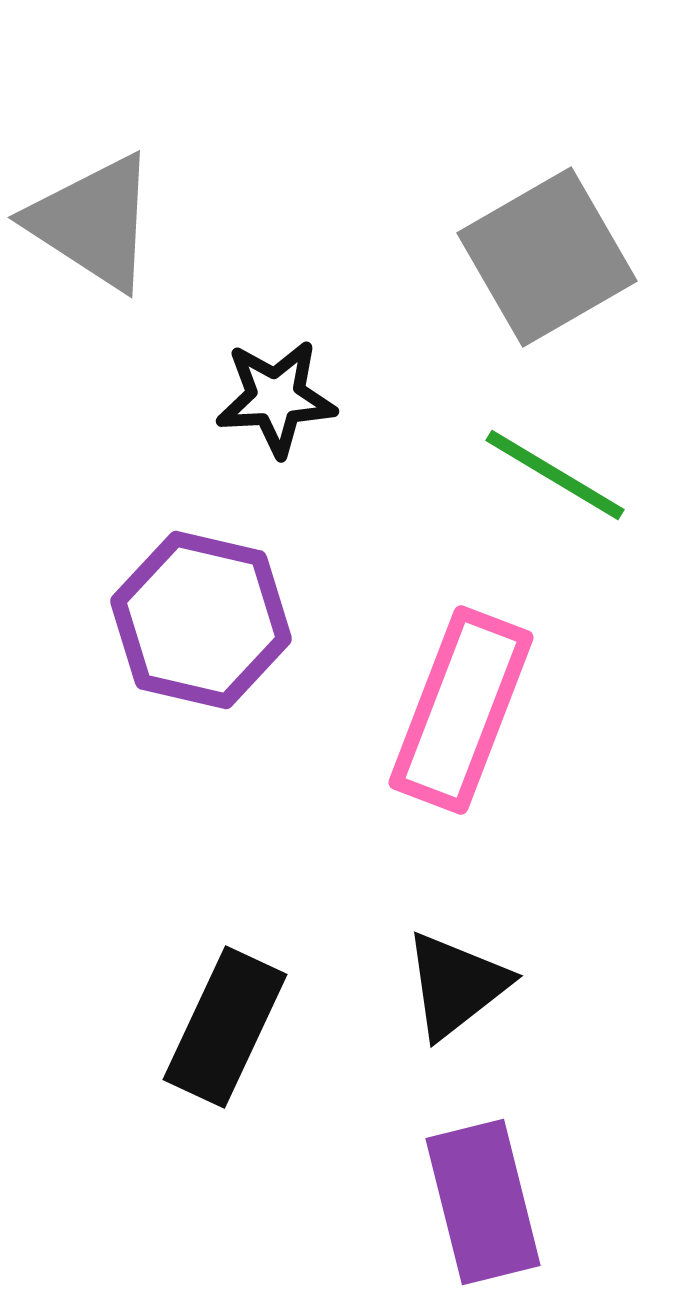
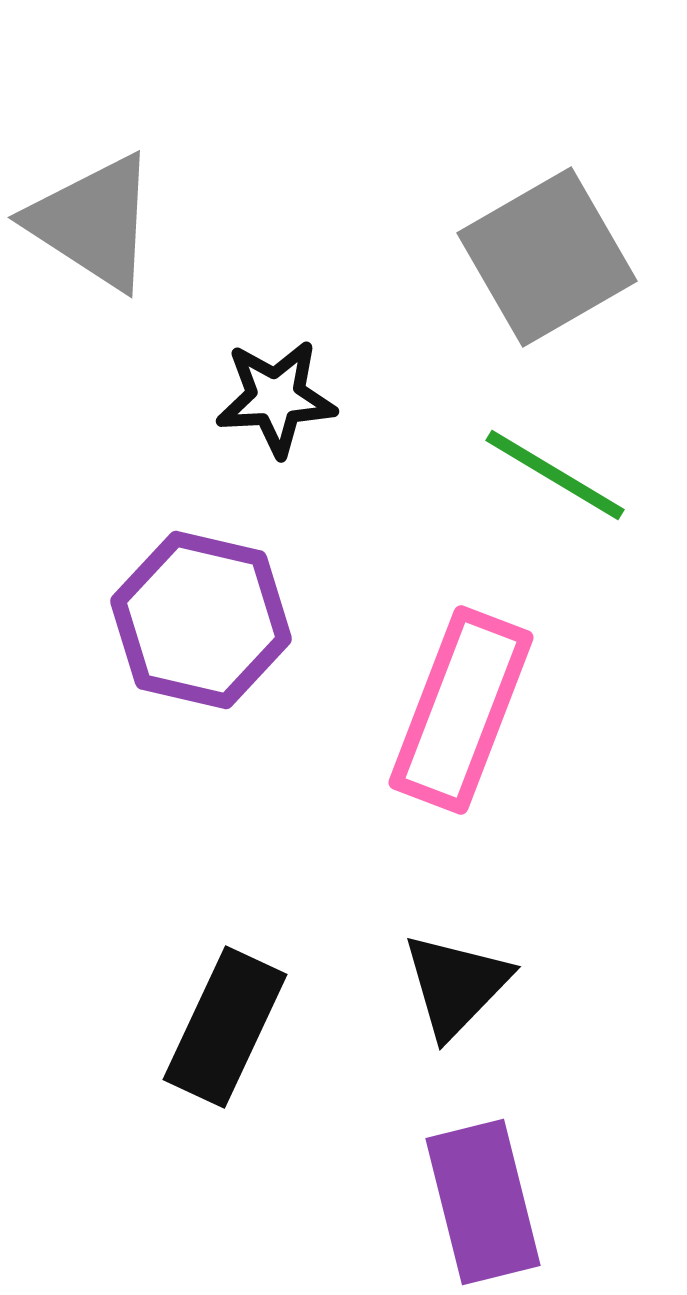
black triangle: rotated 8 degrees counterclockwise
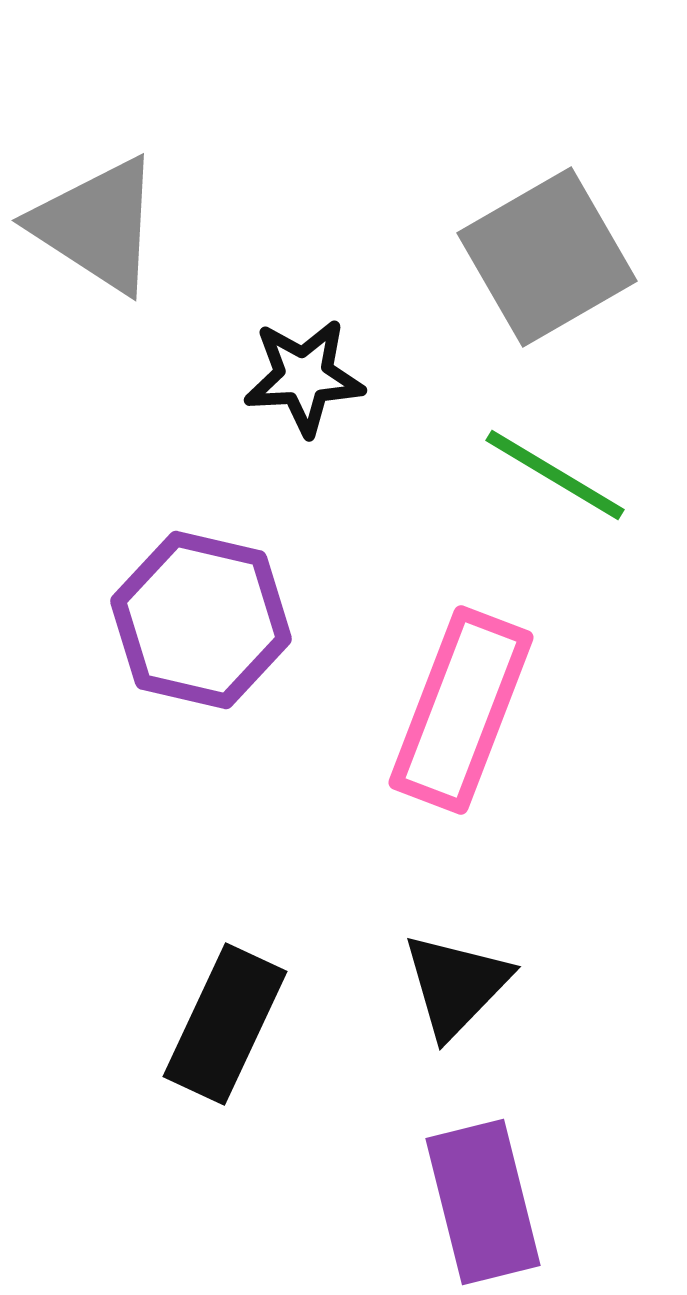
gray triangle: moved 4 px right, 3 px down
black star: moved 28 px right, 21 px up
black rectangle: moved 3 px up
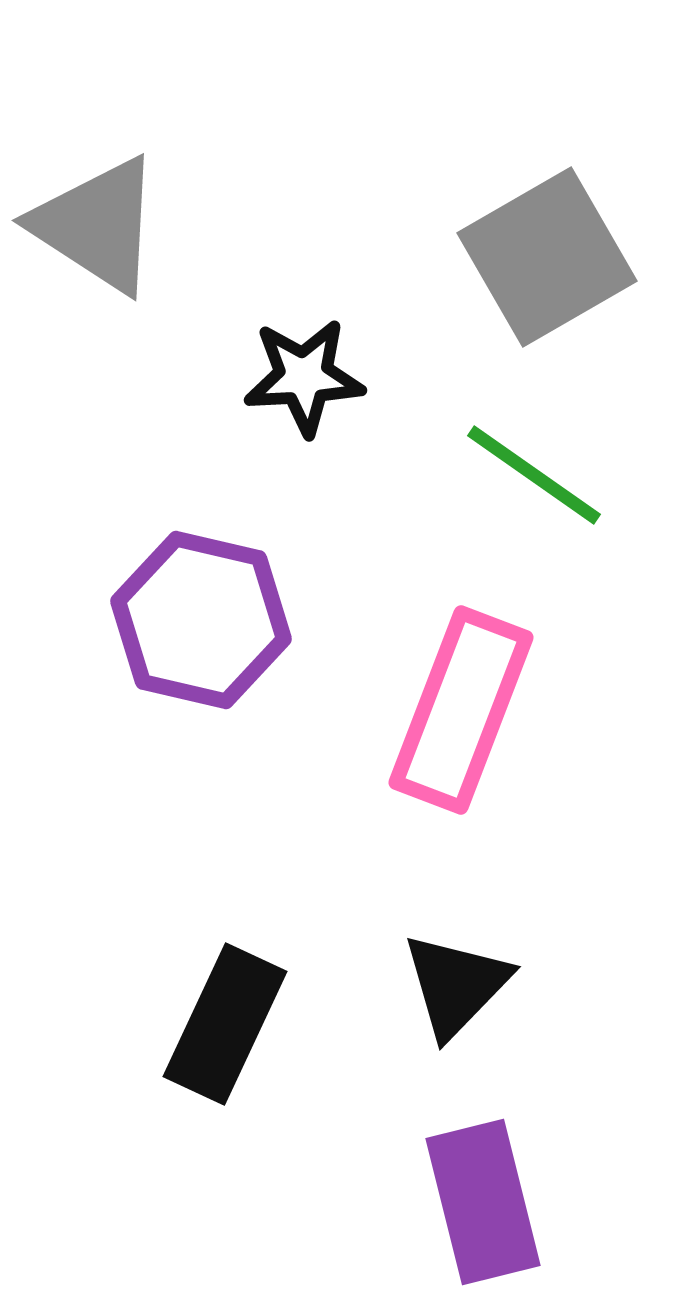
green line: moved 21 px left; rotated 4 degrees clockwise
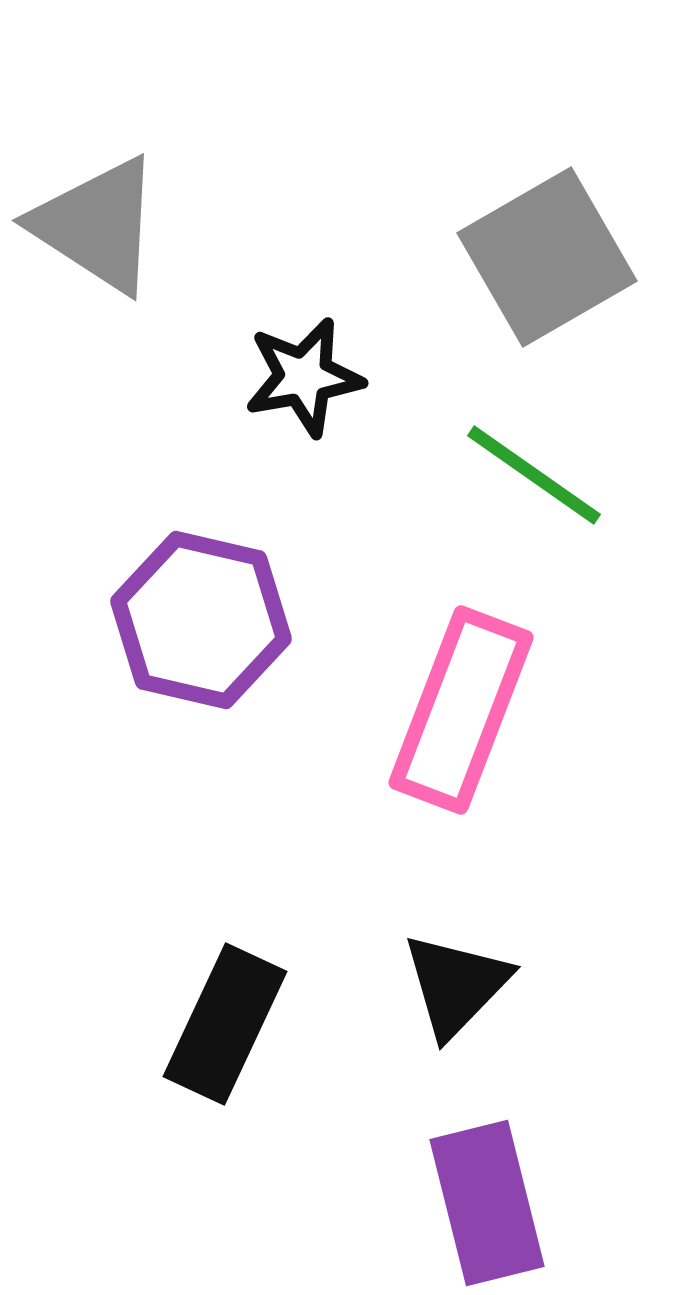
black star: rotated 7 degrees counterclockwise
purple rectangle: moved 4 px right, 1 px down
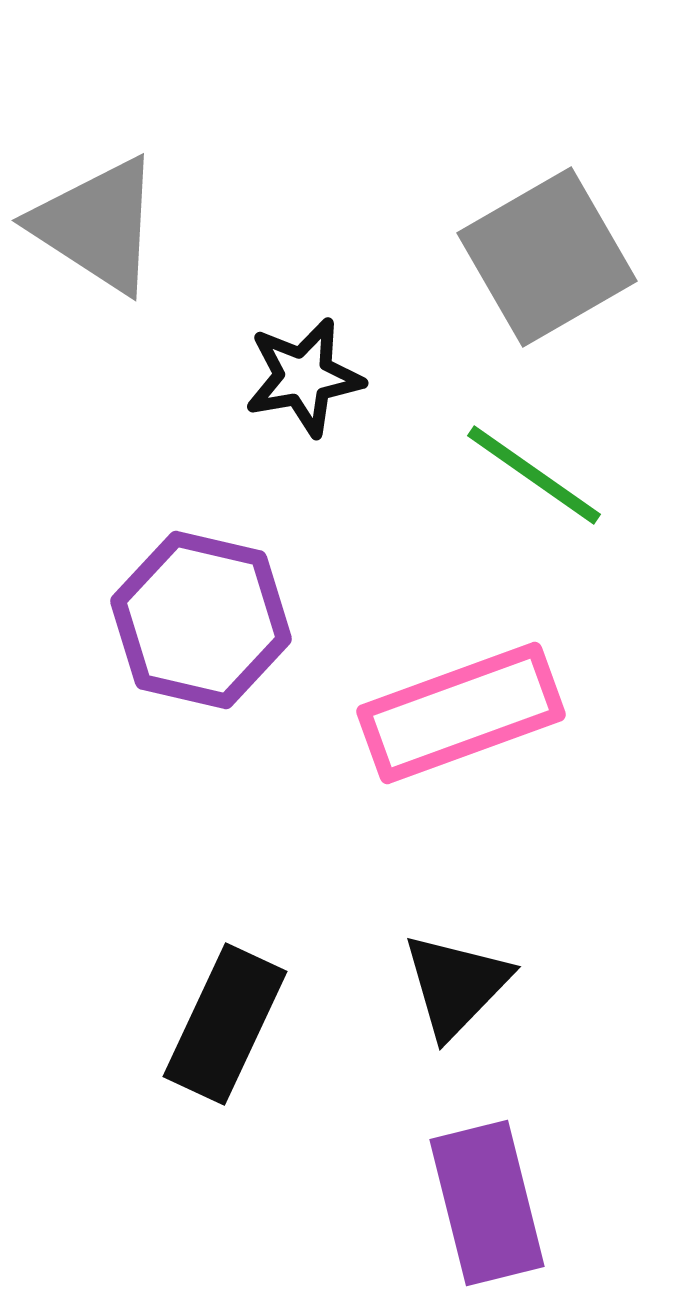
pink rectangle: moved 3 px down; rotated 49 degrees clockwise
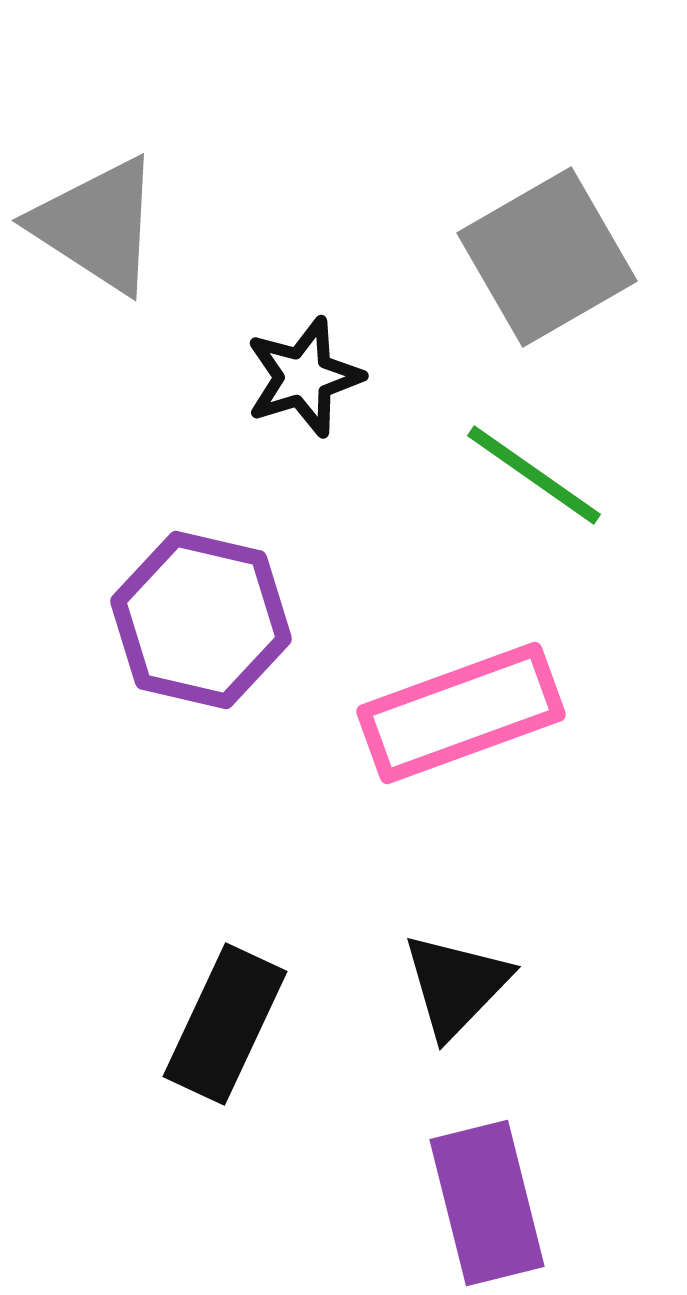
black star: rotated 7 degrees counterclockwise
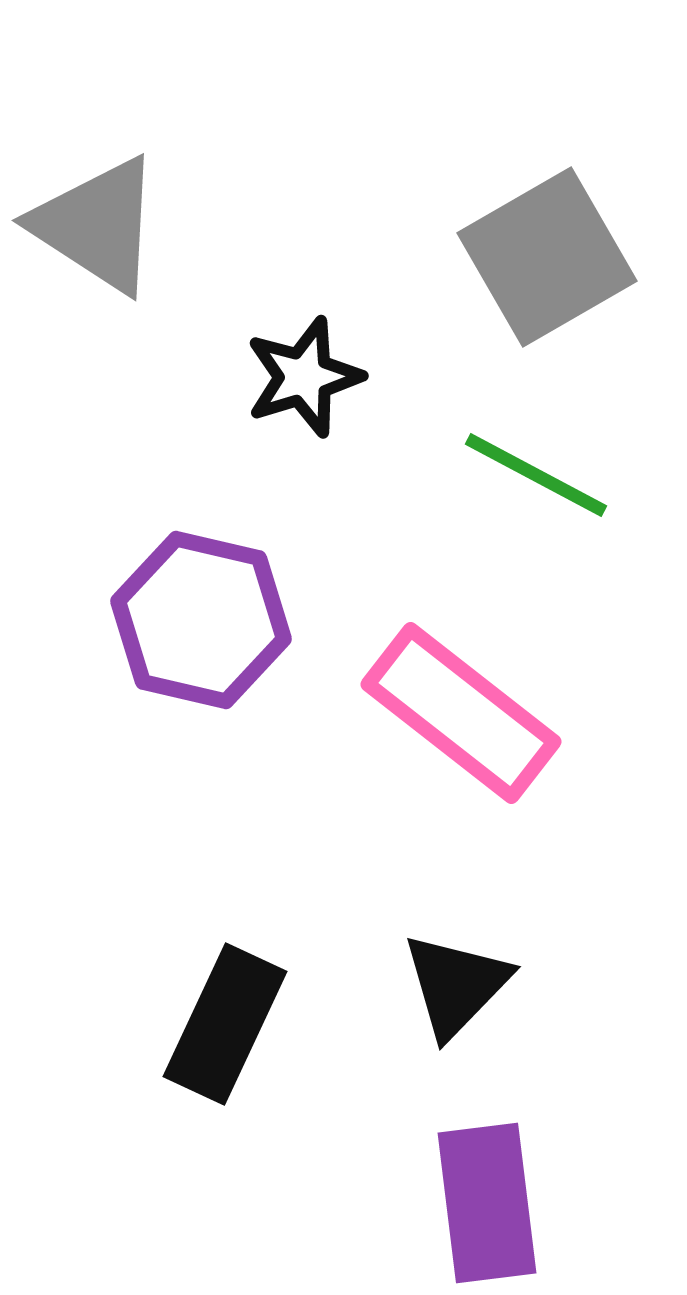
green line: moved 2 px right; rotated 7 degrees counterclockwise
pink rectangle: rotated 58 degrees clockwise
purple rectangle: rotated 7 degrees clockwise
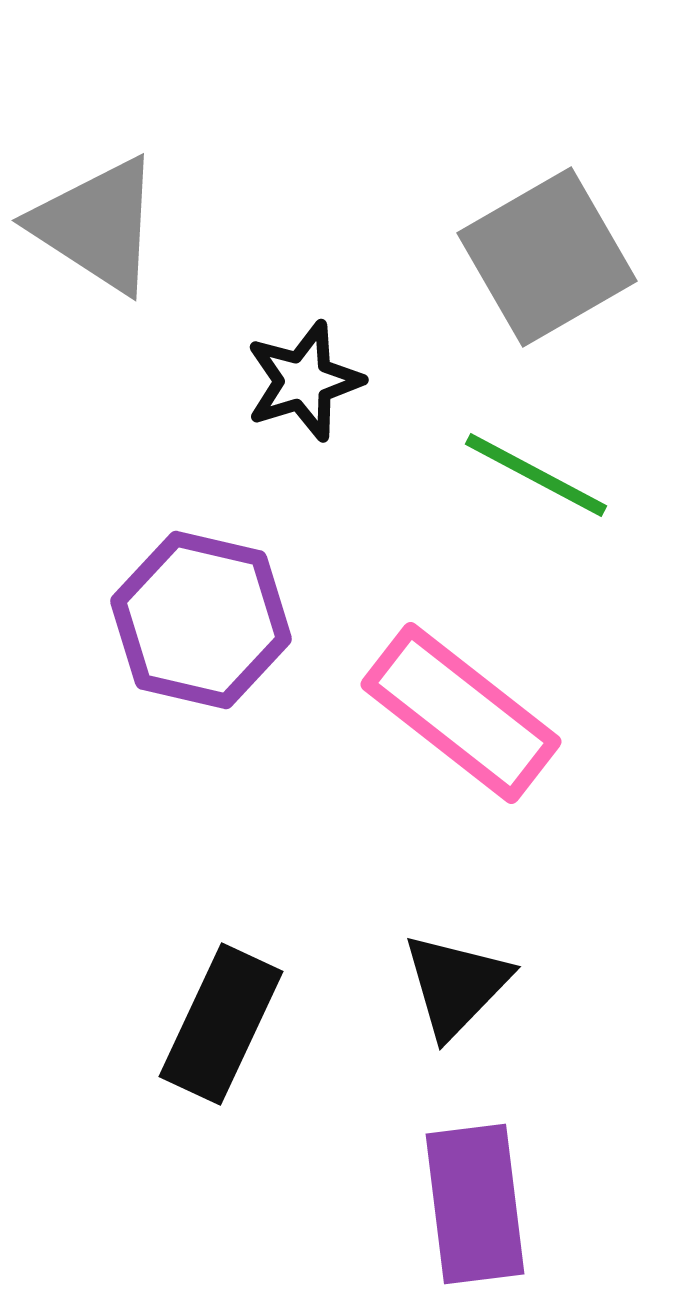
black star: moved 4 px down
black rectangle: moved 4 px left
purple rectangle: moved 12 px left, 1 px down
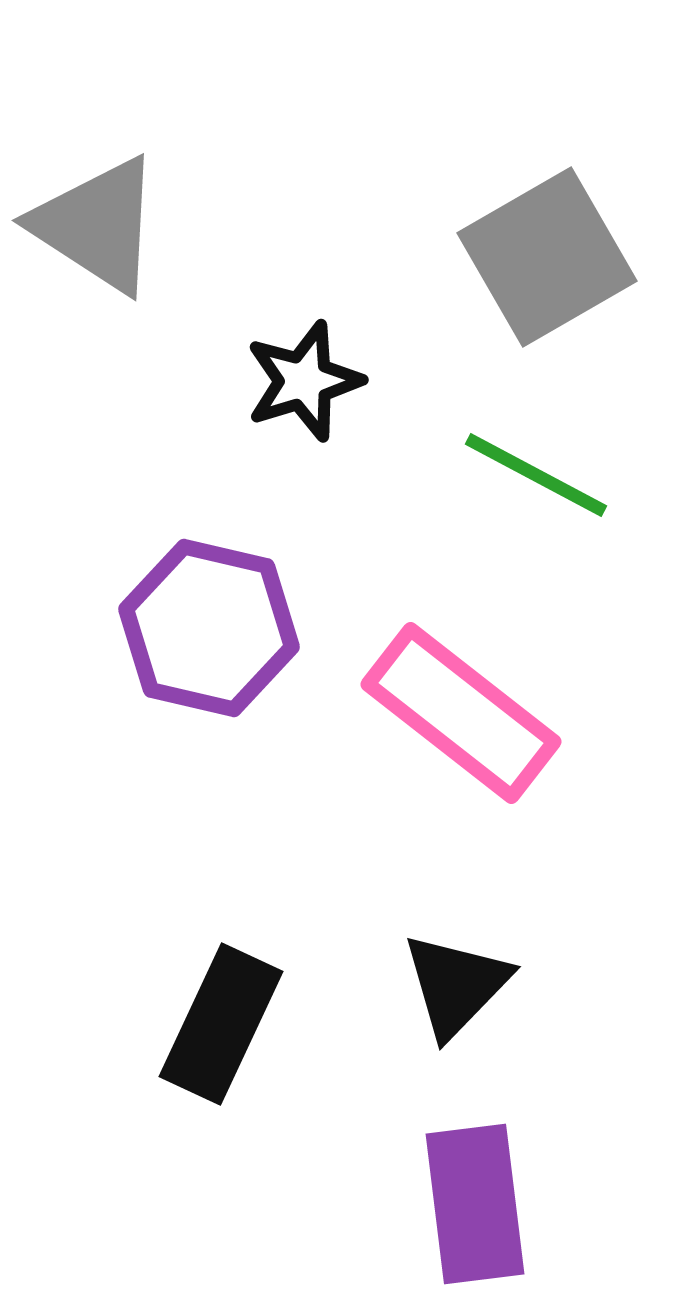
purple hexagon: moved 8 px right, 8 px down
